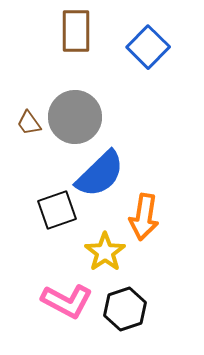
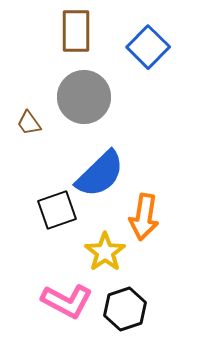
gray circle: moved 9 px right, 20 px up
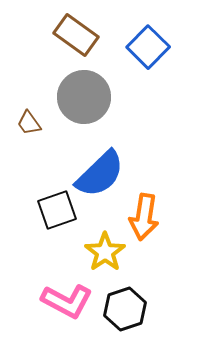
brown rectangle: moved 4 px down; rotated 54 degrees counterclockwise
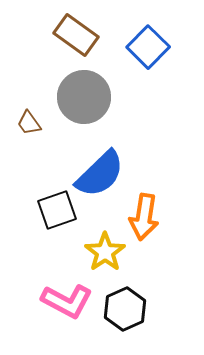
black hexagon: rotated 6 degrees counterclockwise
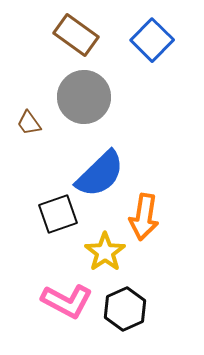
blue square: moved 4 px right, 7 px up
black square: moved 1 px right, 4 px down
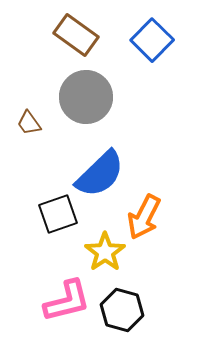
gray circle: moved 2 px right
orange arrow: rotated 18 degrees clockwise
pink L-shape: rotated 42 degrees counterclockwise
black hexagon: moved 3 px left, 1 px down; rotated 21 degrees counterclockwise
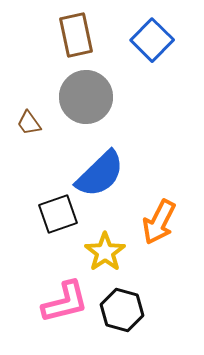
brown rectangle: rotated 42 degrees clockwise
orange arrow: moved 15 px right, 5 px down
pink L-shape: moved 2 px left, 1 px down
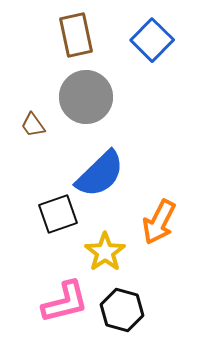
brown trapezoid: moved 4 px right, 2 px down
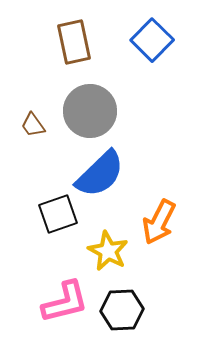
brown rectangle: moved 2 px left, 7 px down
gray circle: moved 4 px right, 14 px down
yellow star: moved 3 px right, 1 px up; rotated 9 degrees counterclockwise
black hexagon: rotated 18 degrees counterclockwise
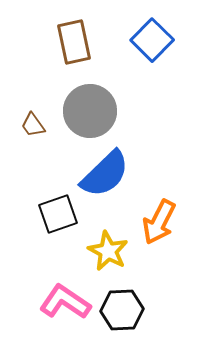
blue semicircle: moved 5 px right
pink L-shape: rotated 132 degrees counterclockwise
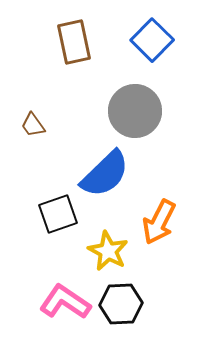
gray circle: moved 45 px right
black hexagon: moved 1 px left, 6 px up
